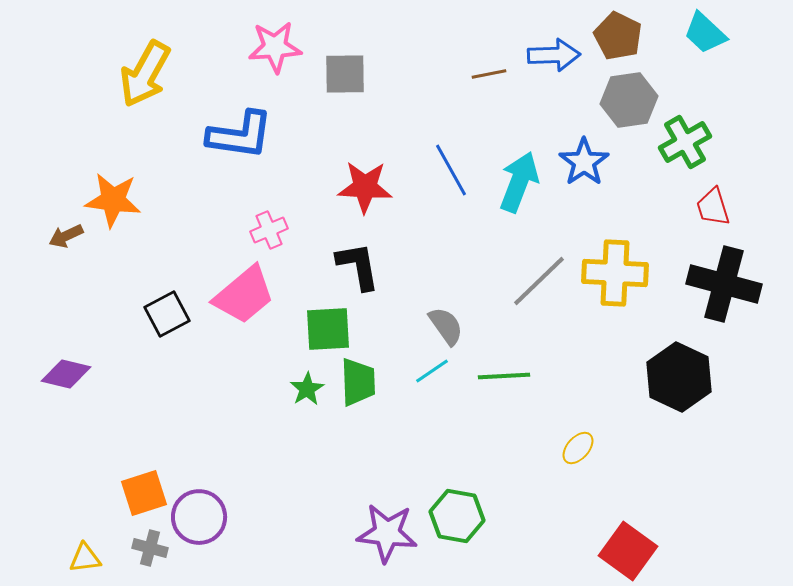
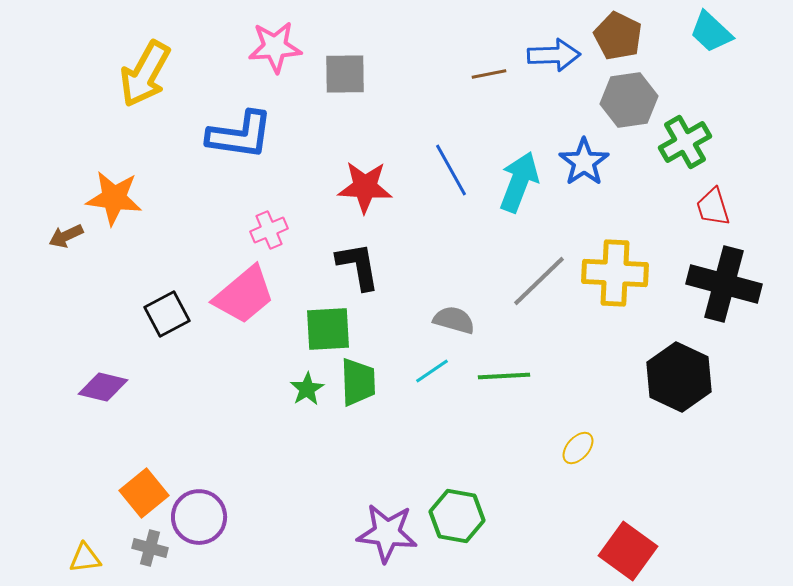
cyan trapezoid: moved 6 px right, 1 px up
orange star: moved 1 px right, 2 px up
gray semicircle: moved 8 px right, 6 px up; rotated 39 degrees counterclockwise
purple diamond: moved 37 px right, 13 px down
orange square: rotated 21 degrees counterclockwise
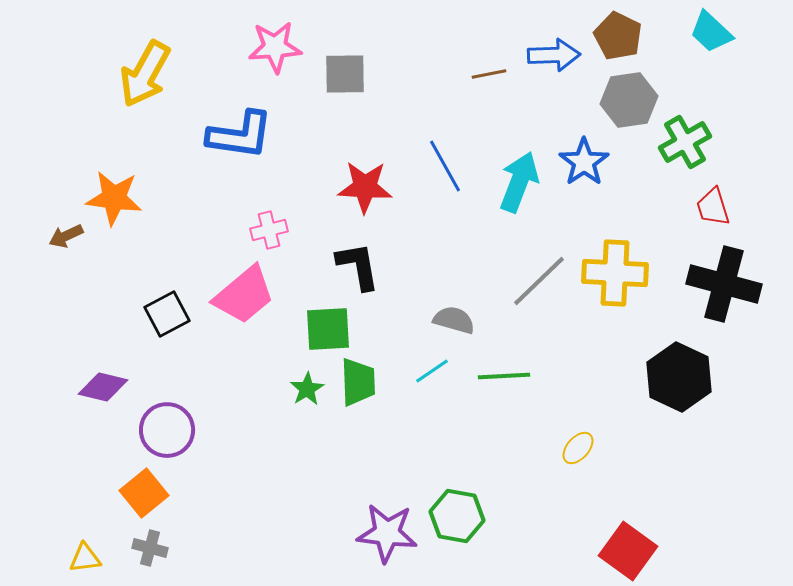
blue line: moved 6 px left, 4 px up
pink cross: rotated 9 degrees clockwise
purple circle: moved 32 px left, 87 px up
